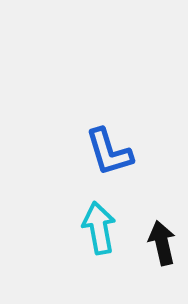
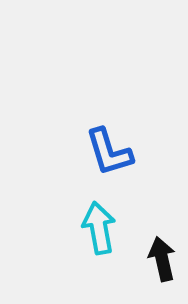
black arrow: moved 16 px down
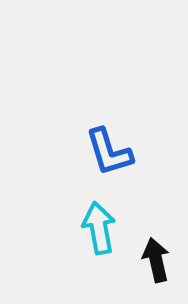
black arrow: moved 6 px left, 1 px down
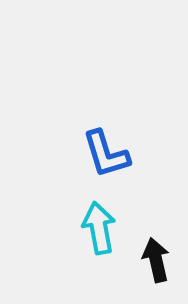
blue L-shape: moved 3 px left, 2 px down
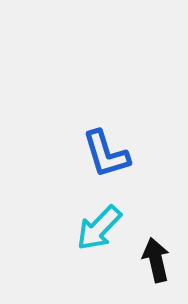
cyan arrow: rotated 126 degrees counterclockwise
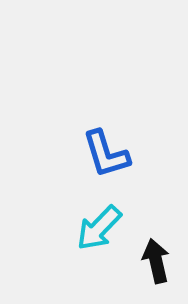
black arrow: moved 1 px down
